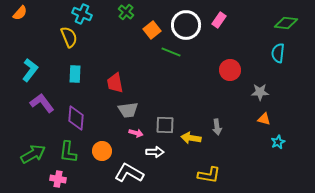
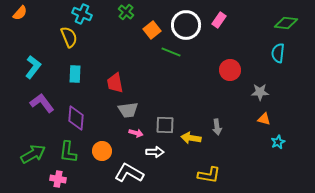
cyan L-shape: moved 3 px right, 3 px up
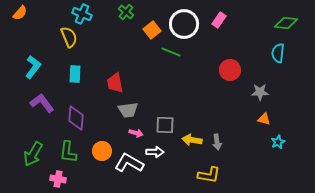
white circle: moved 2 px left, 1 px up
gray arrow: moved 15 px down
yellow arrow: moved 1 px right, 2 px down
green arrow: rotated 150 degrees clockwise
white L-shape: moved 10 px up
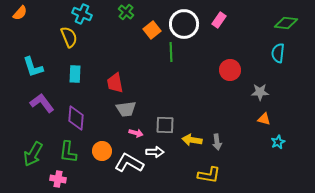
green line: rotated 66 degrees clockwise
cyan L-shape: rotated 125 degrees clockwise
gray trapezoid: moved 2 px left, 1 px up
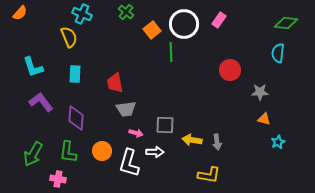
purple L-shape: moved 1 px left, 1 px up
white L-shape: rotated 104 degrees counterclockwise
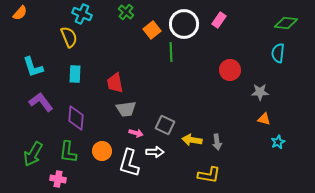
gray square: rotated 24 degrees clockwise
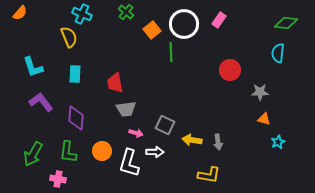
gray arrow: moved 1 px right
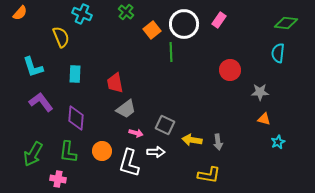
yellow semicircle: moved 8 px left
gray trapezoid: rotated 30 degrees counterclockwise
white arrow: moved 1 px right
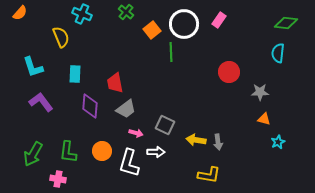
red circle: moved 1 px left, 2 px down
purple diamond: moved 14 px right, 12 px up
yellow arrow: moved 4 px right
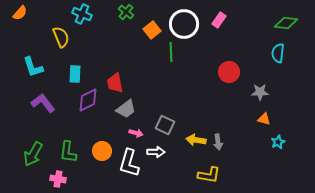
purple L-shape: moved 2 px right, 1 px down
purple diamond: moved 2 px left, 6 px up; rotated 60 degrees clockwise
